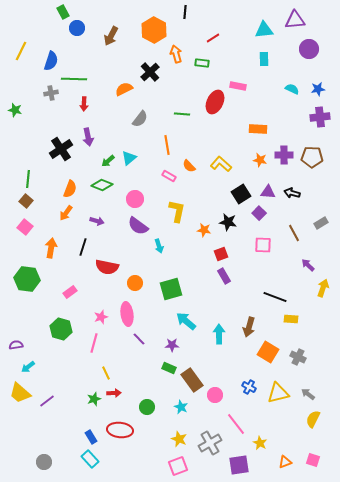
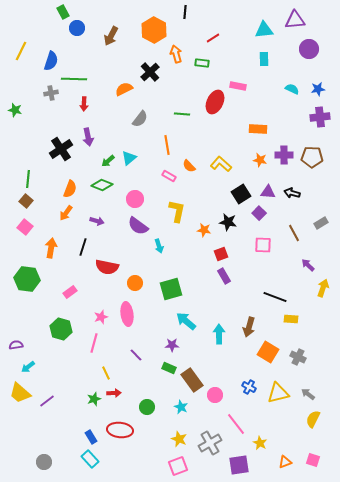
purple line at (139, 339): moved 3 px left, 16 px down
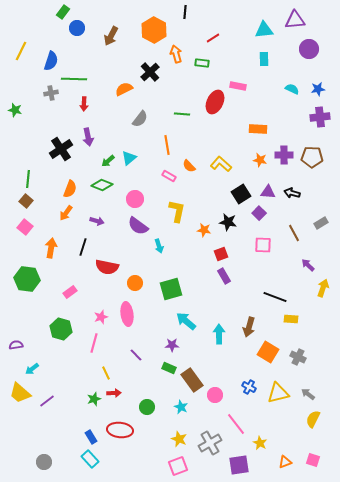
green rectangle at (63, 12): rotated 64 degrees clockwise
cyan arrow at (28, 367): moved 4 px right, 2 px down
